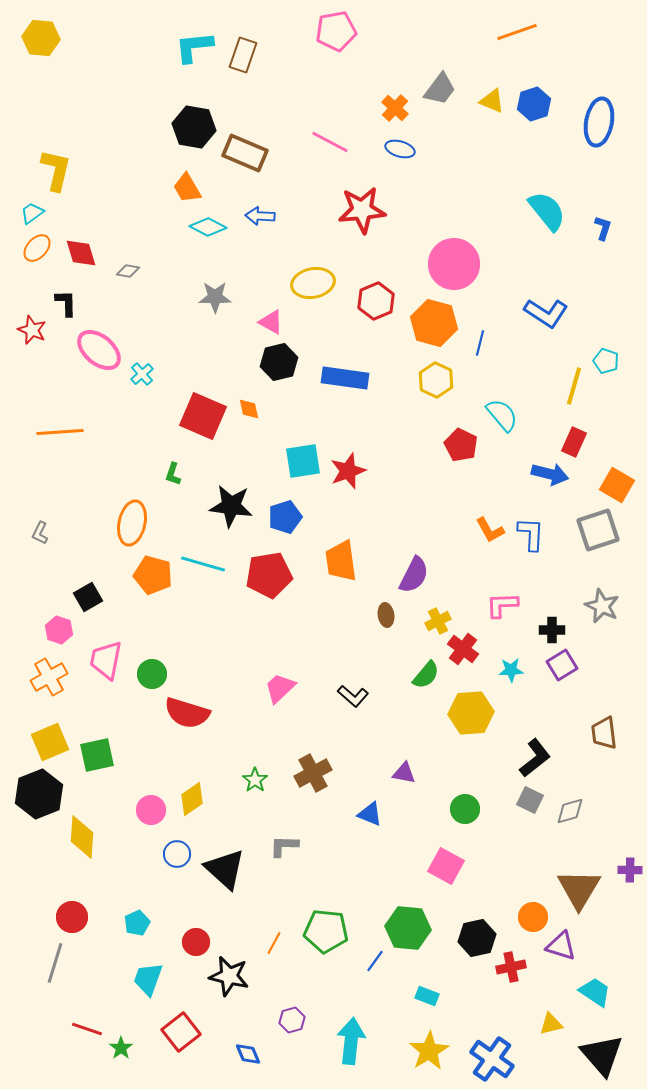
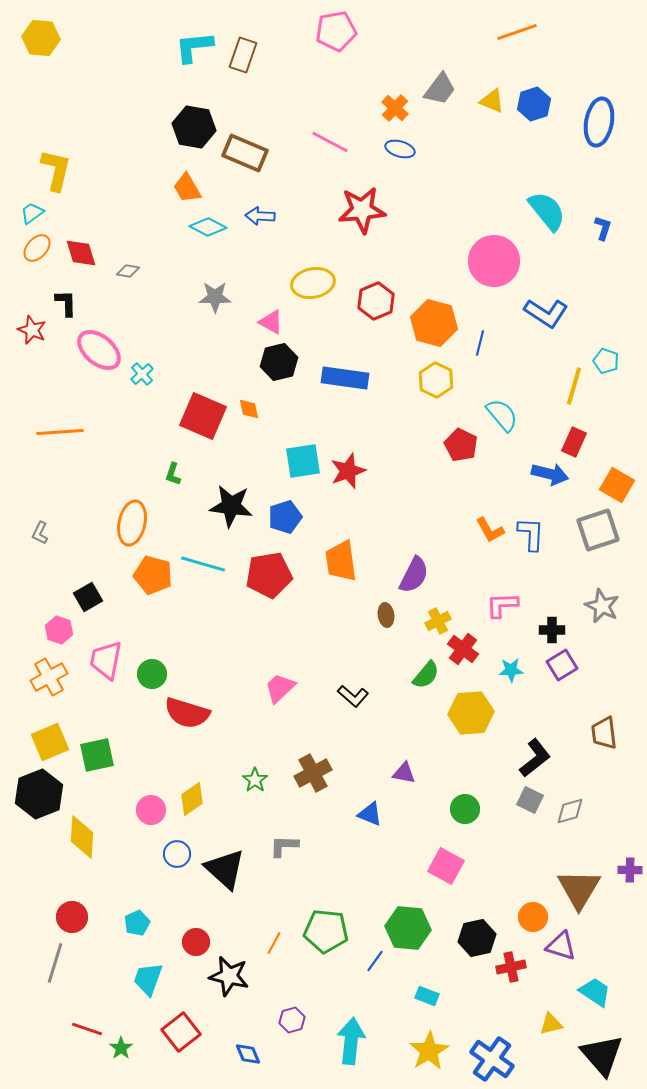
pink circle at (454, 264): moved 40 px right, 3 px up
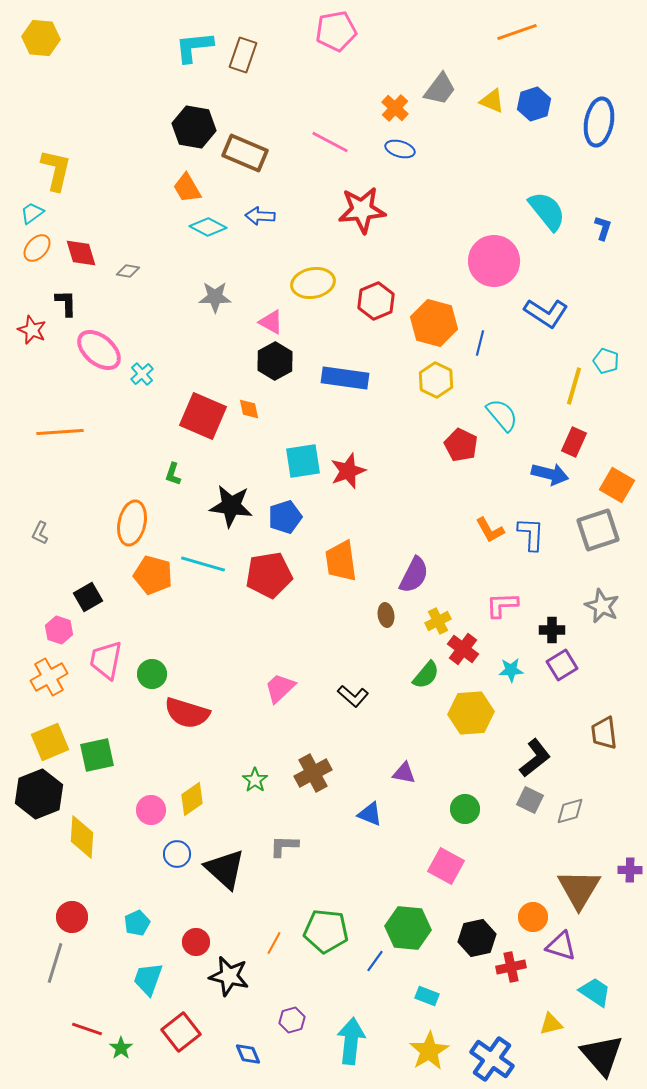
black hexagon at (279, 362): moved 4 px left, 1 px up; rotated 15 degrees counterclockwise
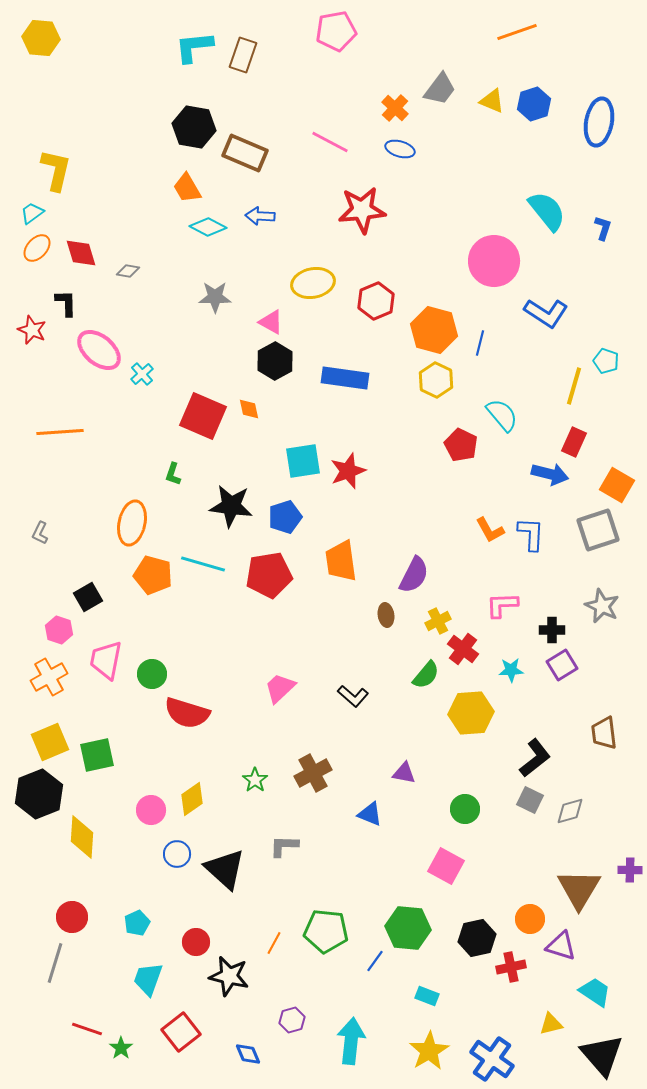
orange hexagon at (434, 323): moved 7 px down
orange circle at (533, 917): moved 3 px left, 2 px down
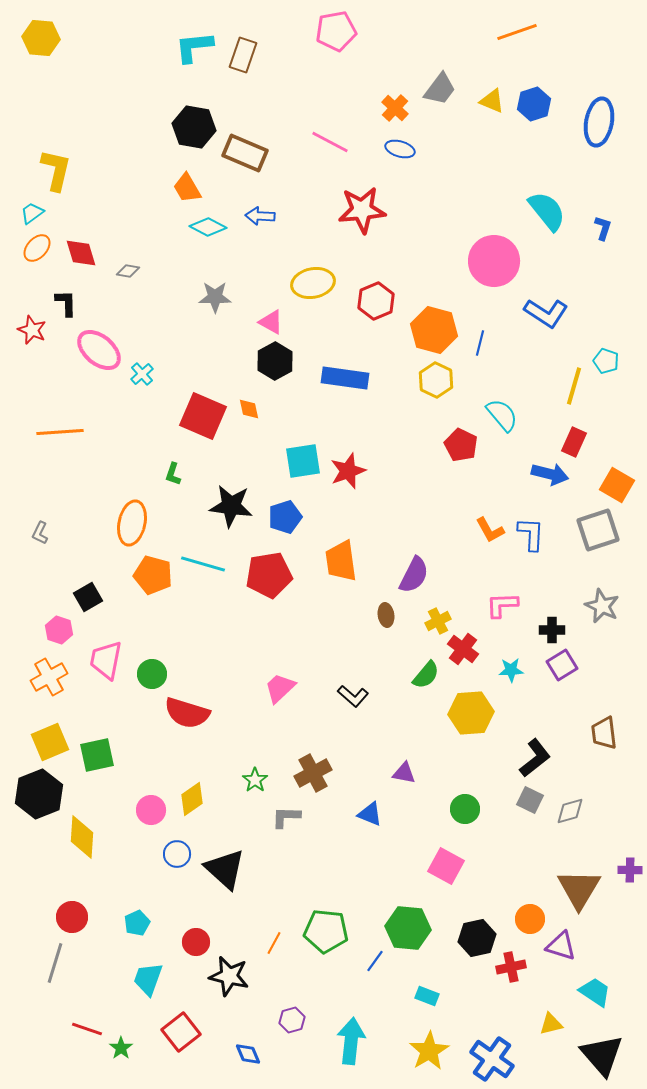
gray L-shape at (284, 846): moved 2 px right, 29 px up
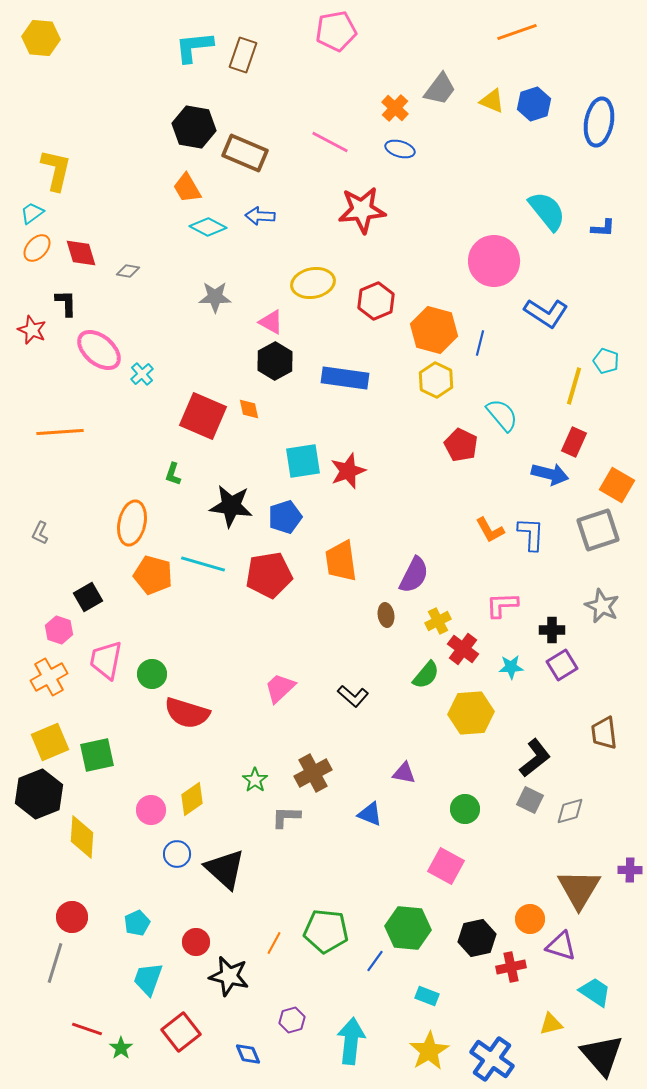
blue L-shape at (603, 228): rotated 75 degrees clockwise
cyan star at (511, 670): moved 3 px up
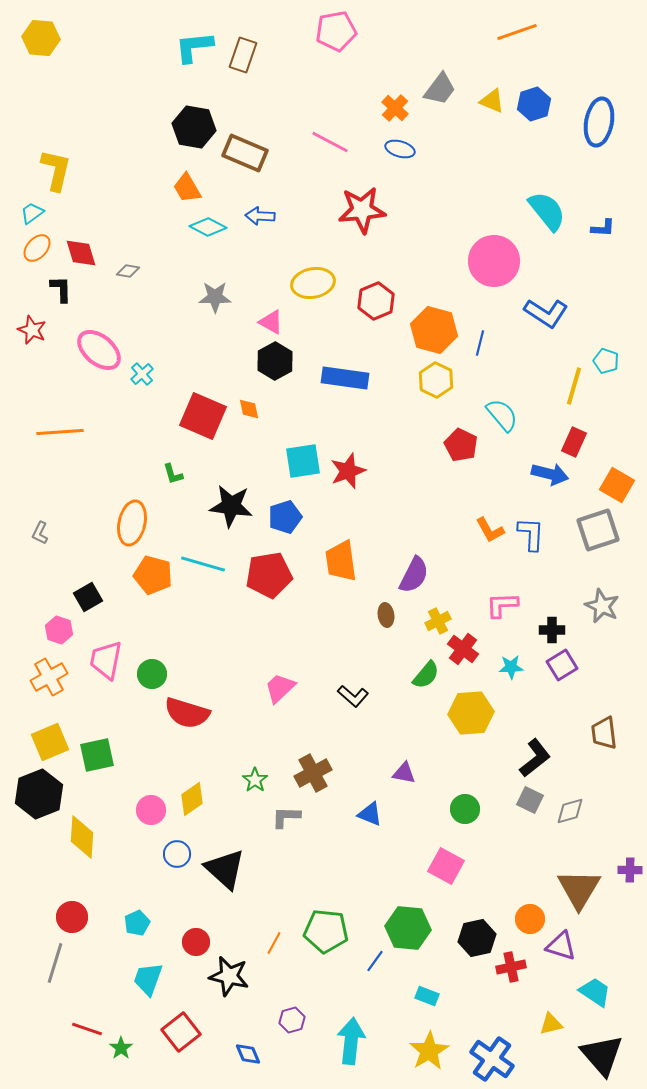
black L-shape at (66, 303): moved 5 px left, 14 px up
green L-shape at (173, 474): rotated 35 degrees counterclockwise
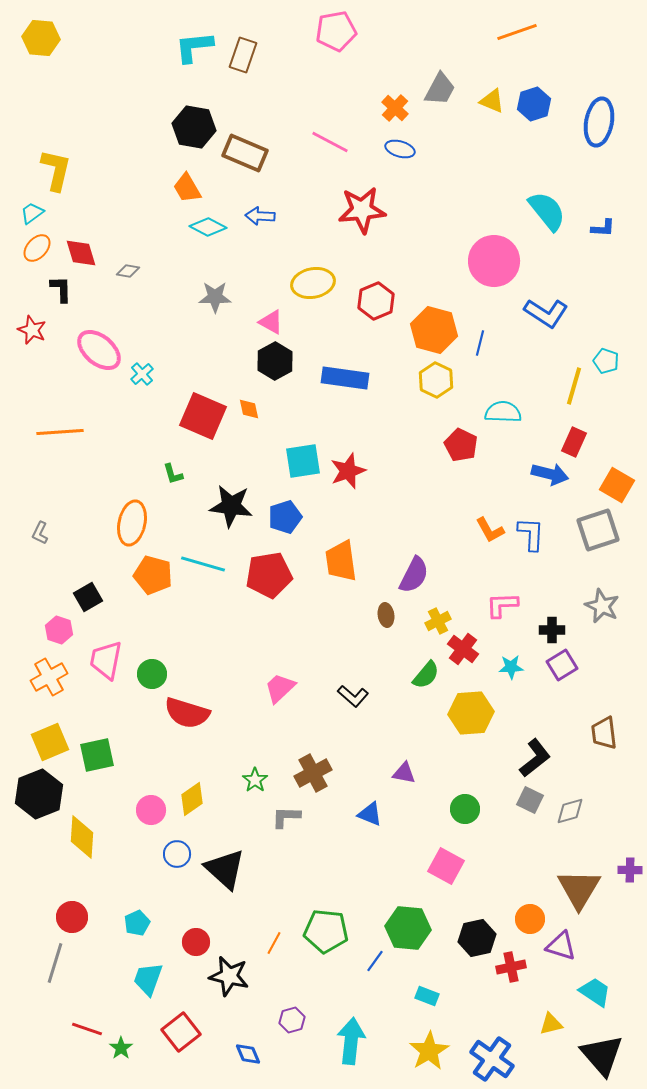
gray trapezoid at (440, 89): rotated 9 degrees counterclockwise
cyan semicircle at (502, 415): moved 1 px right, 3 px up; rotated 48 degrees counterclockwise
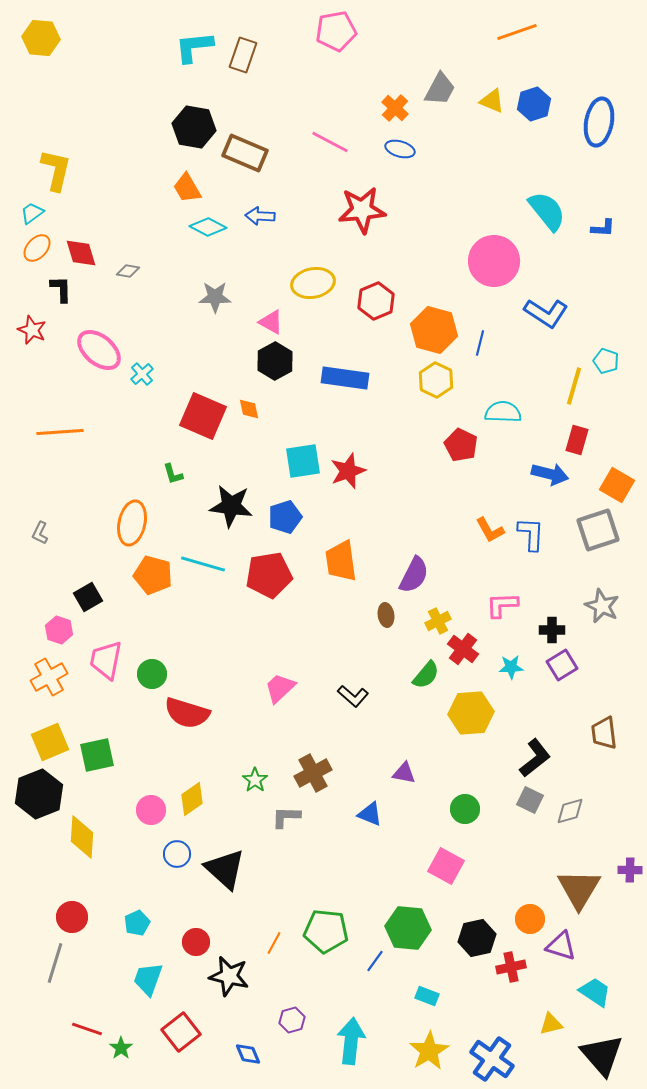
red rectangle at (574, 442): moved 3 px right, 2 px up; rotated 8 degrees counterclockwise
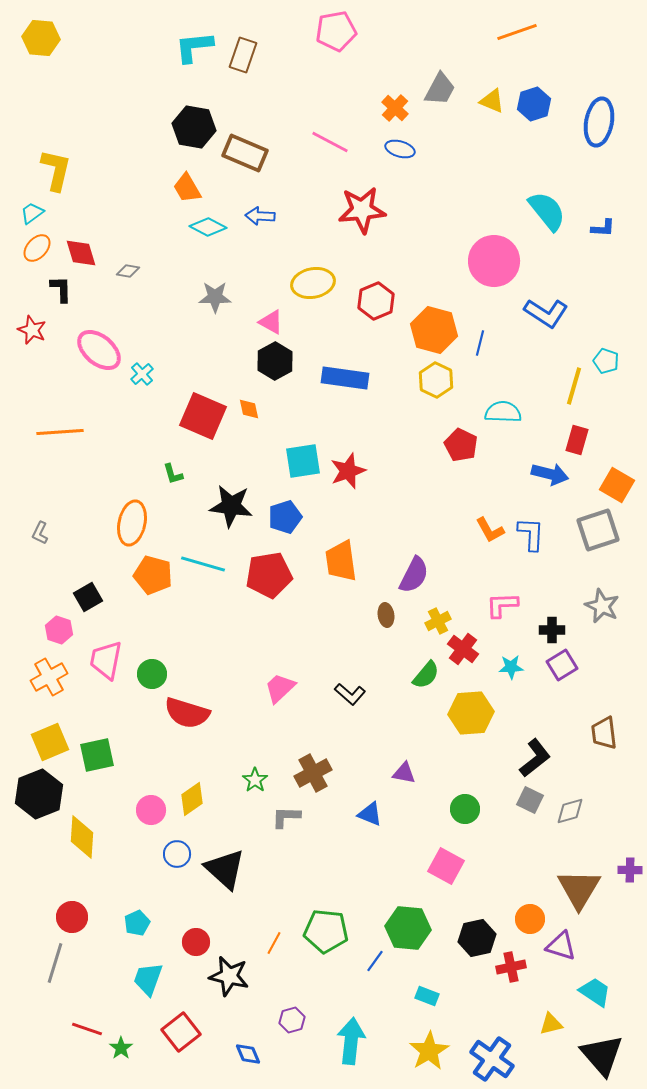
black L-shape at (353, 696): moved 3 px left, 2 px up
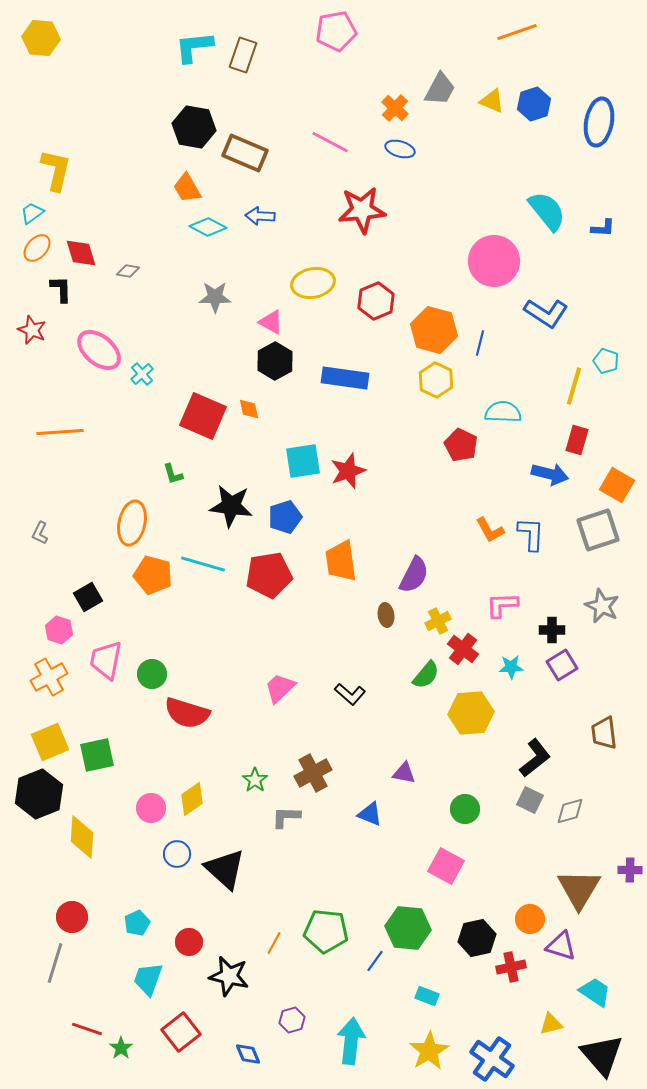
pink circle at (151, 810): moved 2 px up
red circle at (196, 942): moved 7 px left
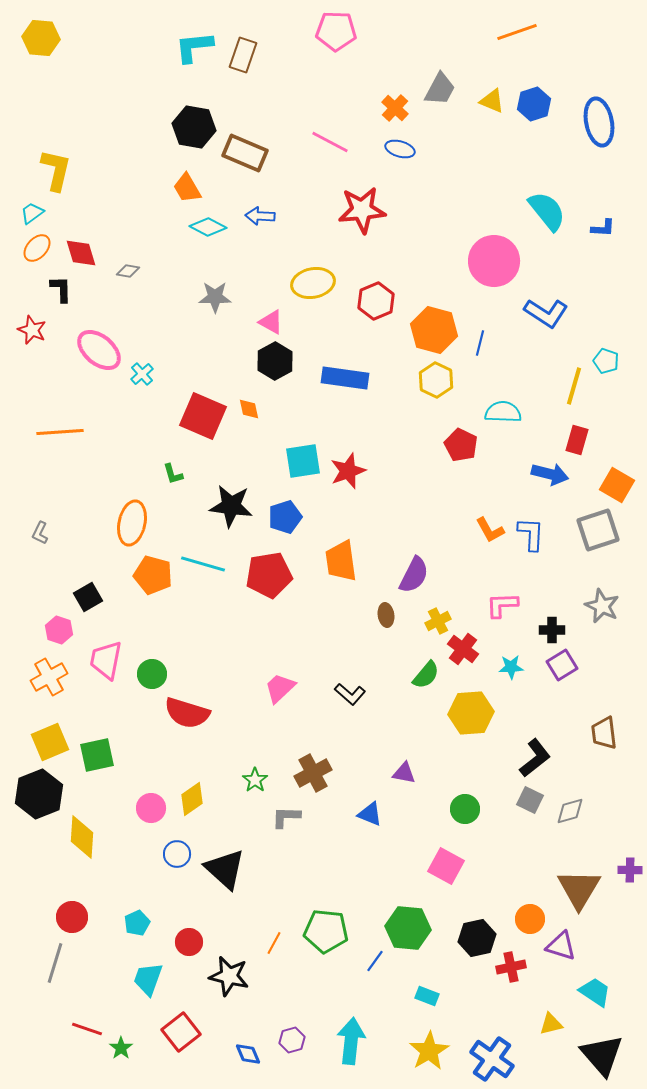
pink pentagon at (336, 31): rotated 12 degrees clockwise
blue ellipse at (599, 122): rotated 21 degrees counterclockwise
purple hexagon at (292, 1020): moved 20 px down
